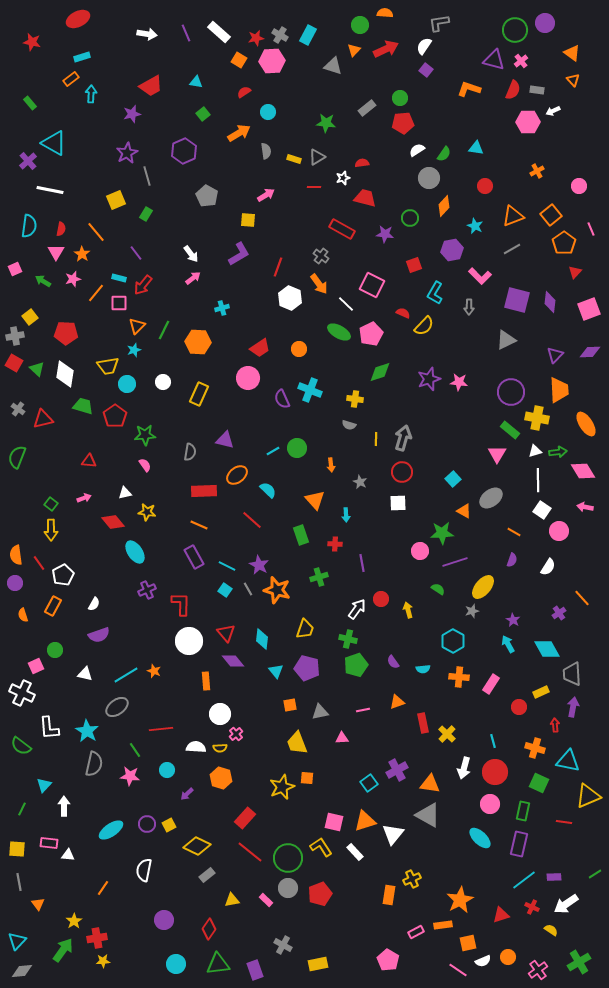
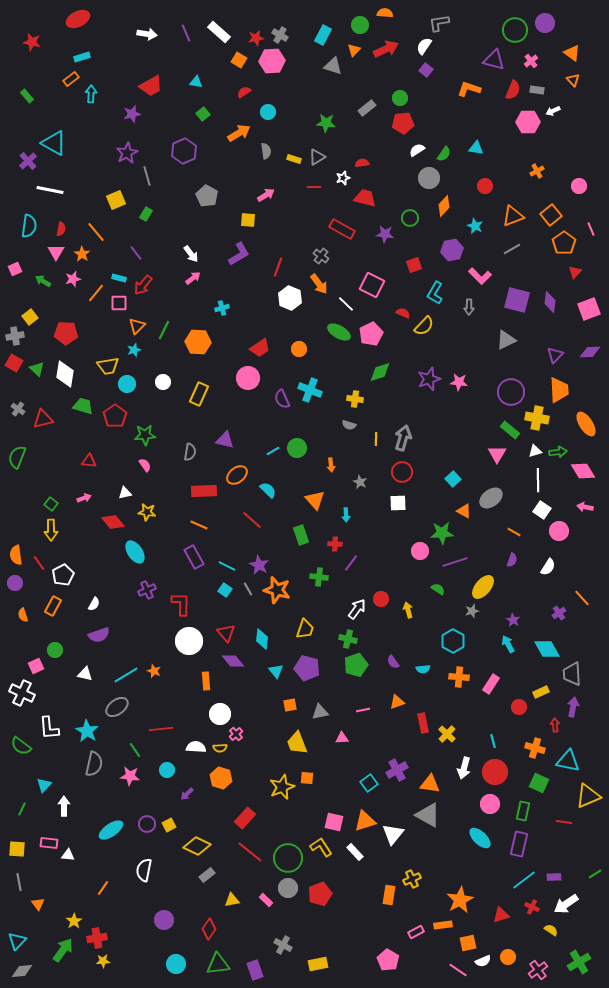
cyan rectangle at (308, 35): moved 15 px right
pink cross at (521, 61): moved 10 px right
green rectangle at (30, 103): moved 3 px left, 7 px up
purple line at (362, 563): moved 11 px left; rotated 48 degrees clockwise
green cross at (319, 577): rotated 24 degrees clockwise
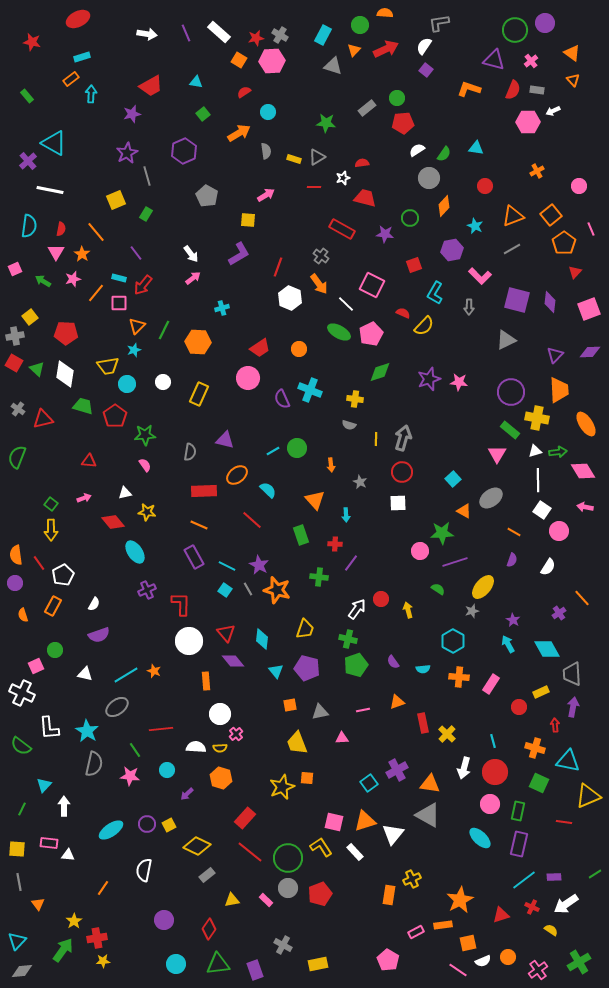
green circle at (400, 98): moved 3 px left
green rectangle at (523, 811): moved 5 px left
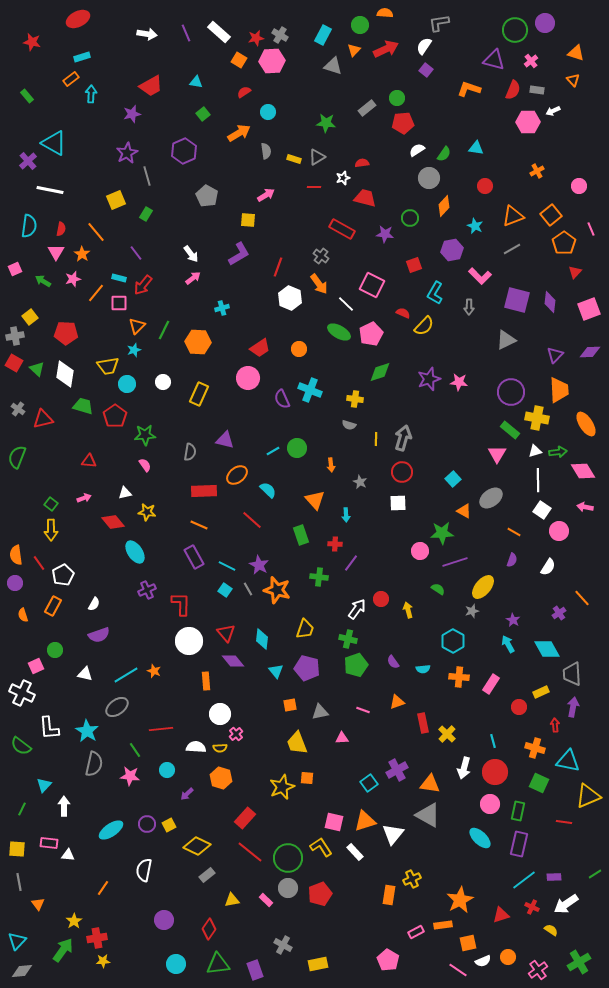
orange triangle at (572, 53): moved 4 px right; rotated 18 degrees counterclockwise
pink line at (363, 710): rotated 32 degrees clockwise
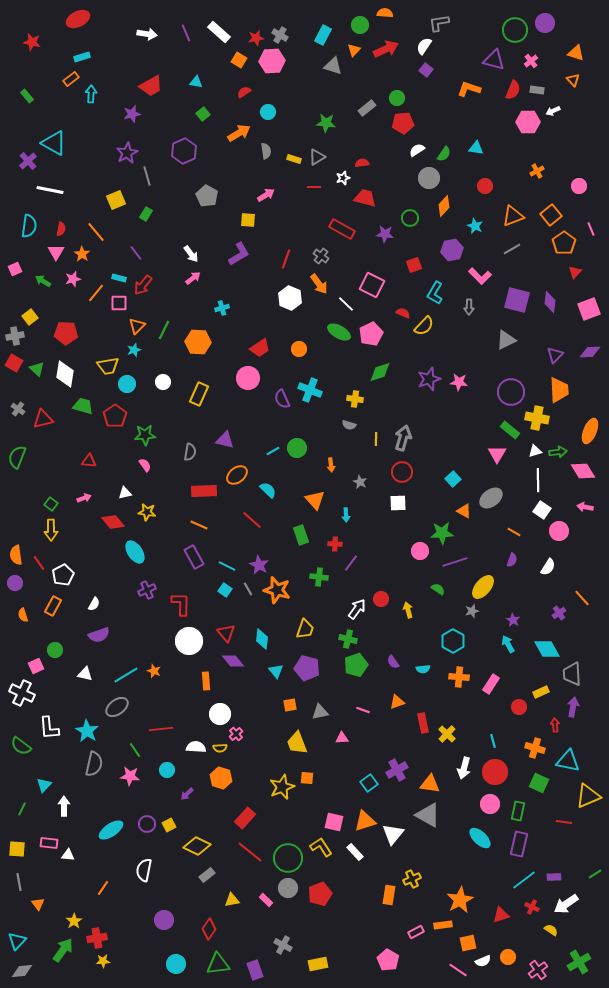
red line at (278, 267): moved 8 px right, 8 px up
orange ellipse at (586, 424): moved 4 px right, 7 px down; rotated 55 degrees clockwise
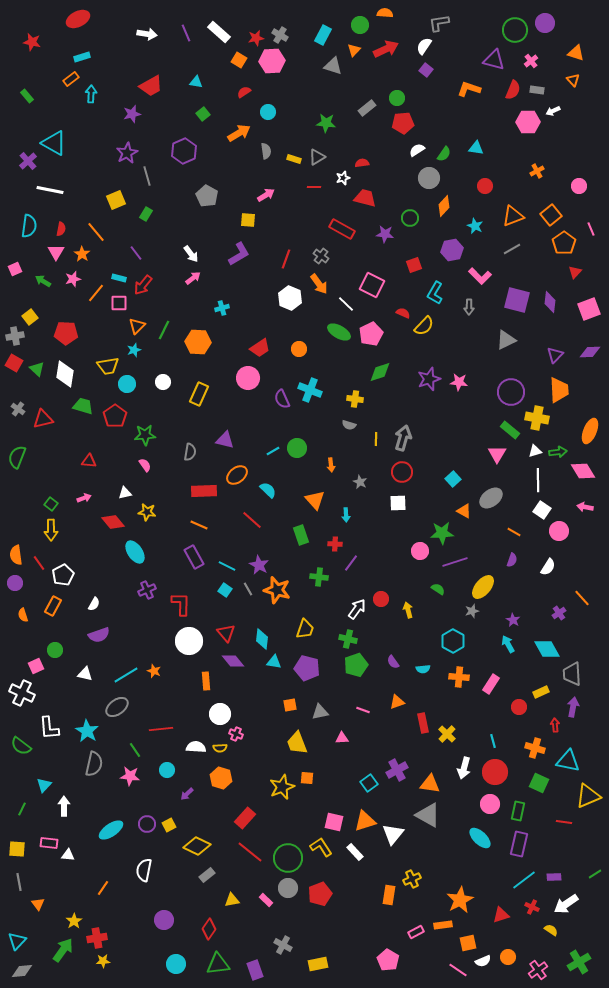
cyan triangle at (276, 671): moved 2 px left, 9 px up; rotated 42 degrees counterclockwise
pink cross at (236, 734): rotated 24 degrees counterclockwise
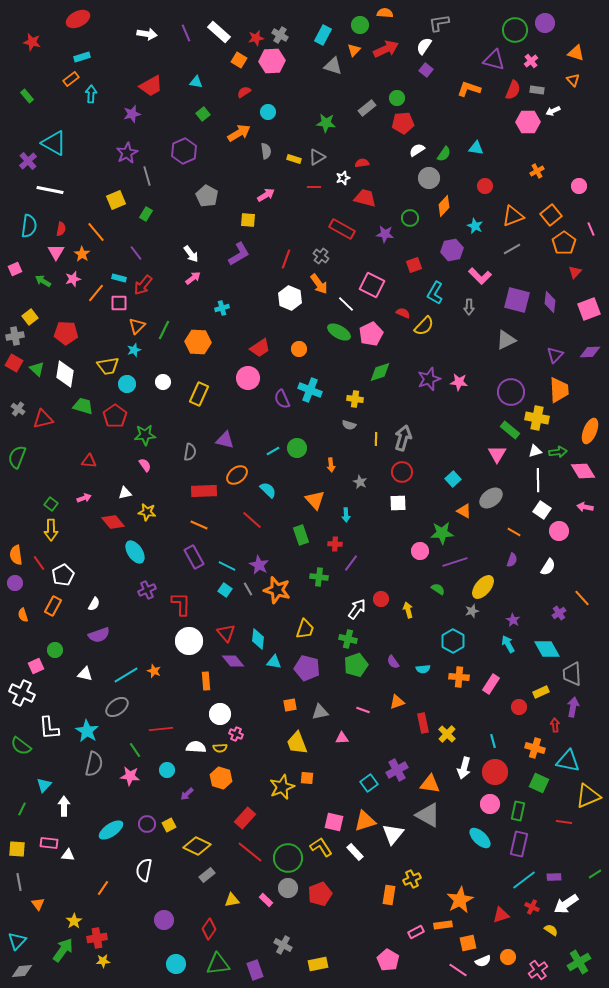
cyan diamond at (262, 639): moved 4 px left
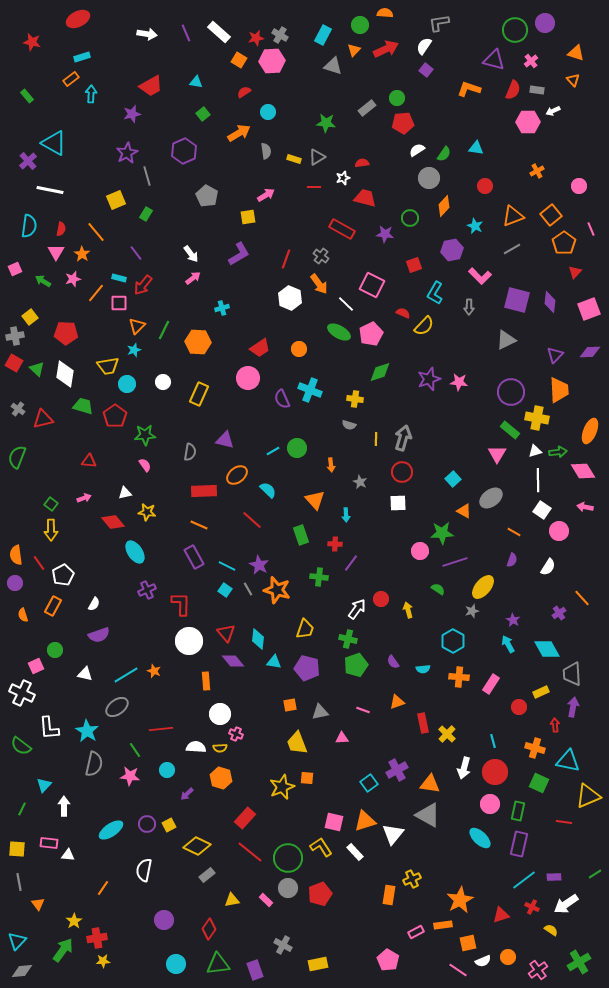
yellow square at (248, 220): moved 3 px up; rotated 14 degrees counterclockwise
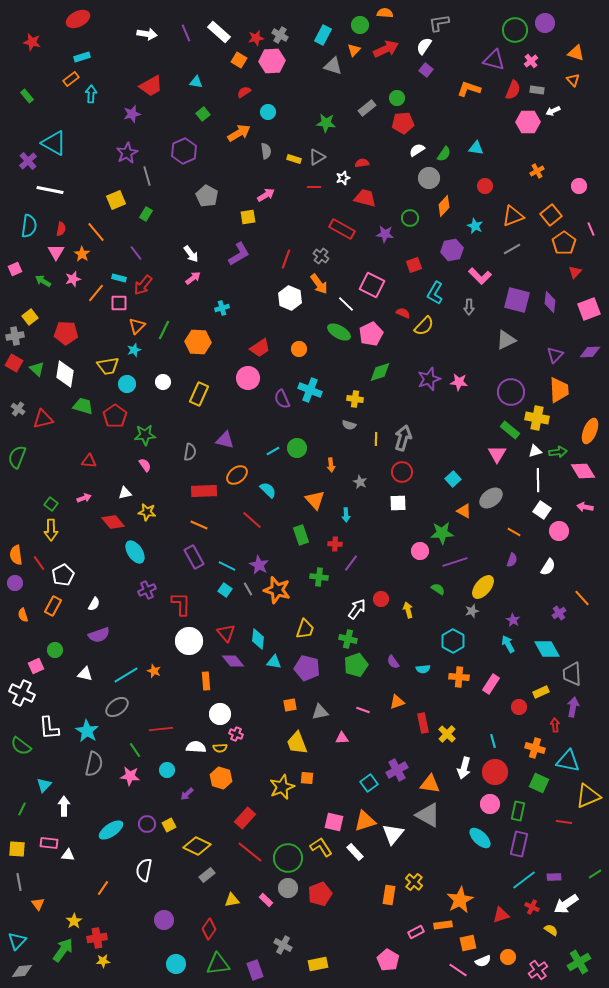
yellow cross at (412, 879): moved 2 px right, 3 px down; rotated 24 degrees counterclockwise
